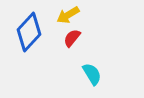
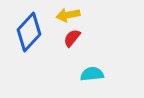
yellow arrow: rotated 20 degrees clockwise
cyan semicircle: rotated 65 degrees counterclockwise
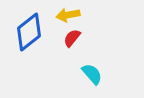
blue diamond: rotated 9 degrees clockwise
cyan semicircle: rotated 55 degrees clockwise
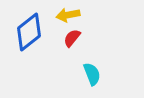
cyan semicircle: rotated 20 degrees clockwise
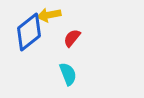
yellow arrow: moved 19 px left
cyan semicircle: moved 24 px left
